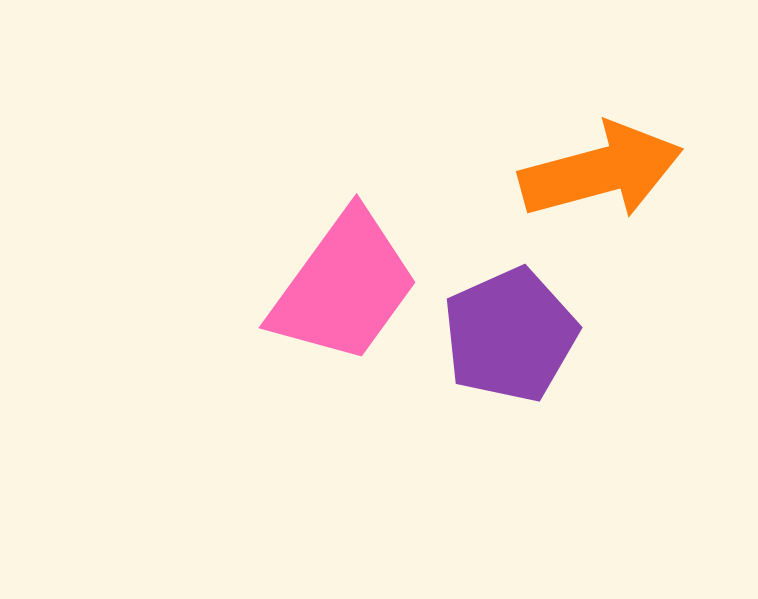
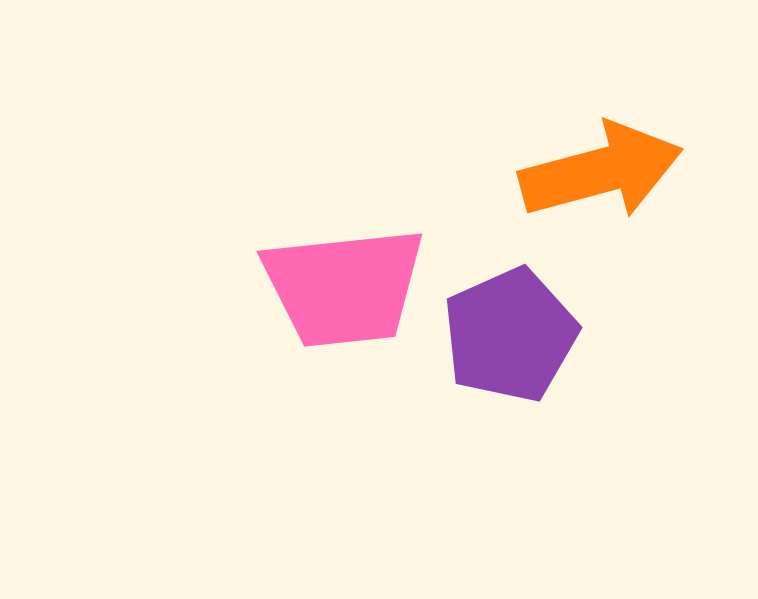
pink trapezoid: rotated 48 degrees clockwise
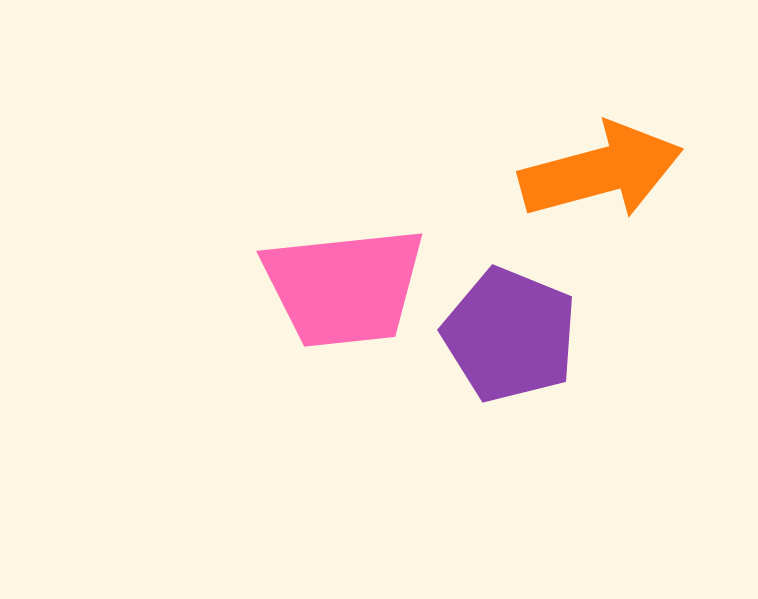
purple pentagon: rotated 26 degrees counterclockwise
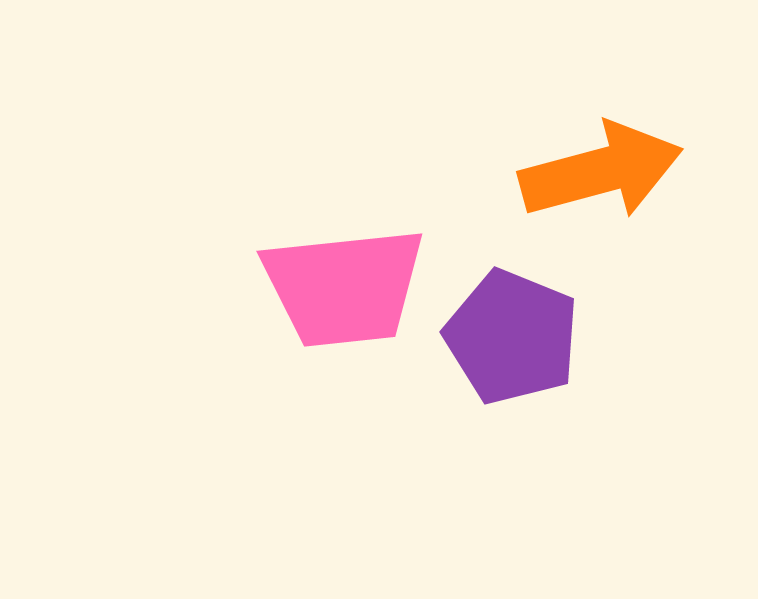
purple pentagon: moved 2 px right, 2 px down
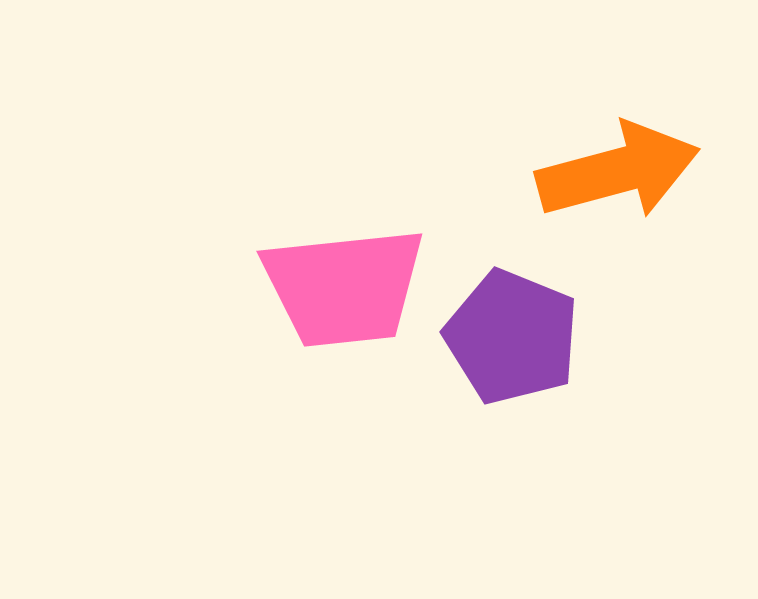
orange arrow: moved 17 px right
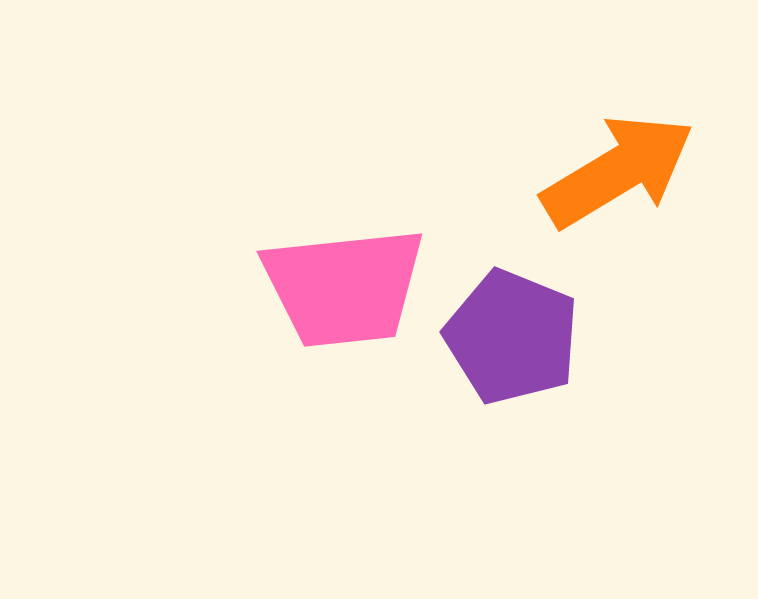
orange arrow: rotated 16 degrees counterclockwise
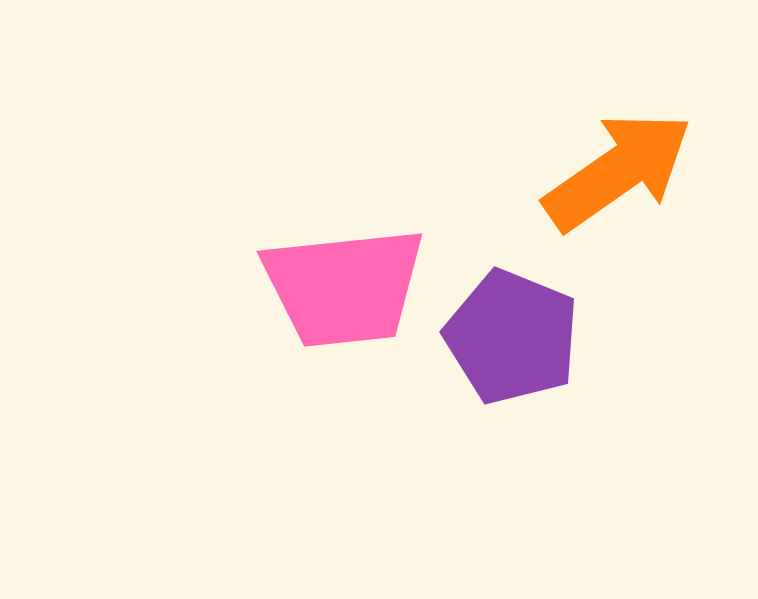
orange arrow: rotated 4 degrees counterclockwise
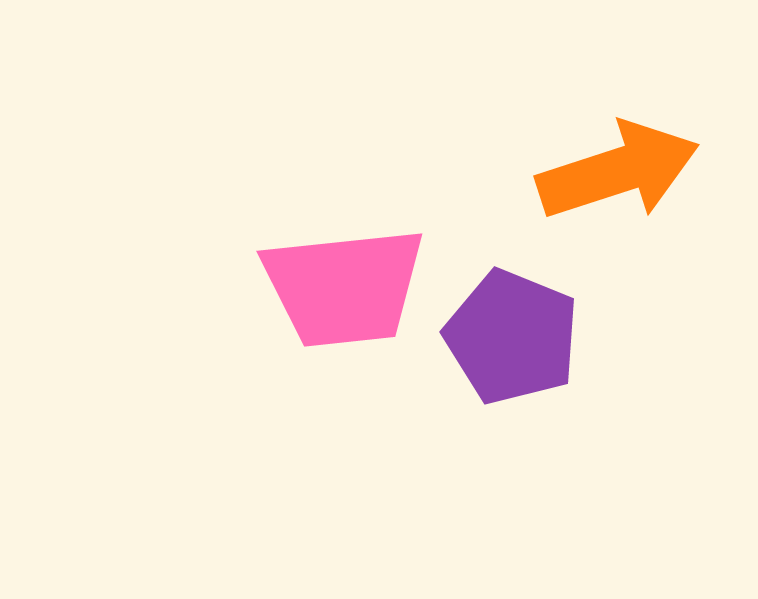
orange arrow: rotated 17 degrees clockwise
